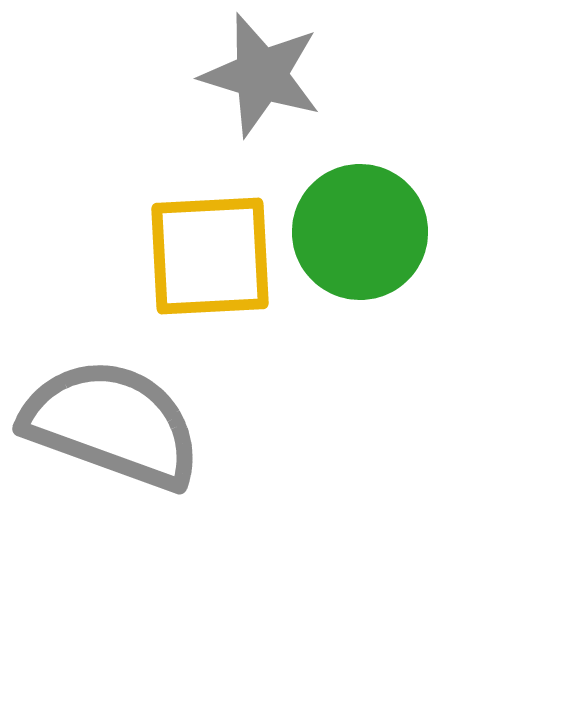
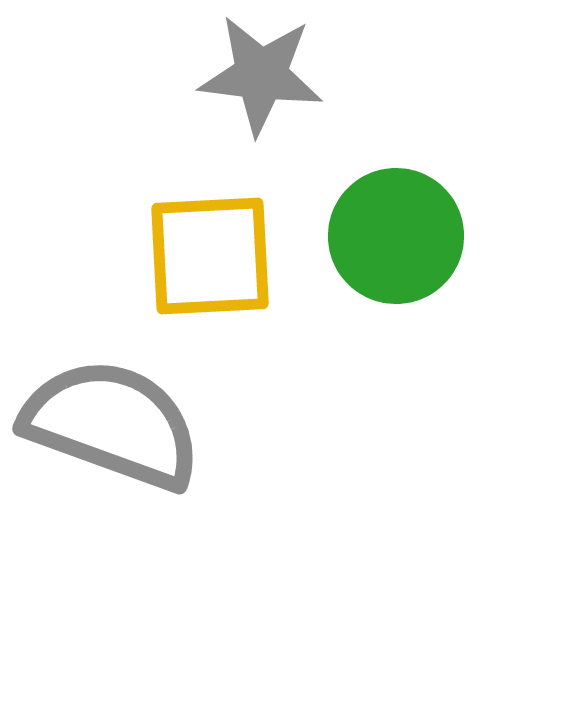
gray star: rotated 10 degrees counterclockwise
green circle: moved 36 px right, 4 px down
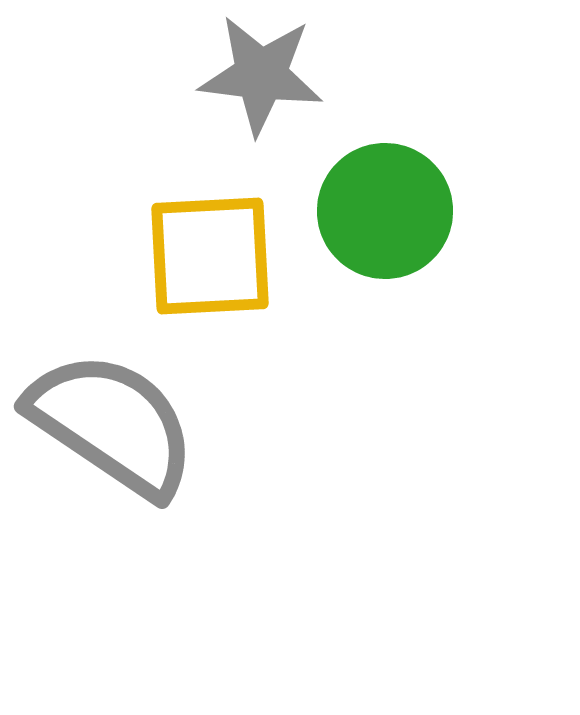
green circle: moved 11 px left, 25 px up
gray semicircle: rotated 14 degrees clockwise
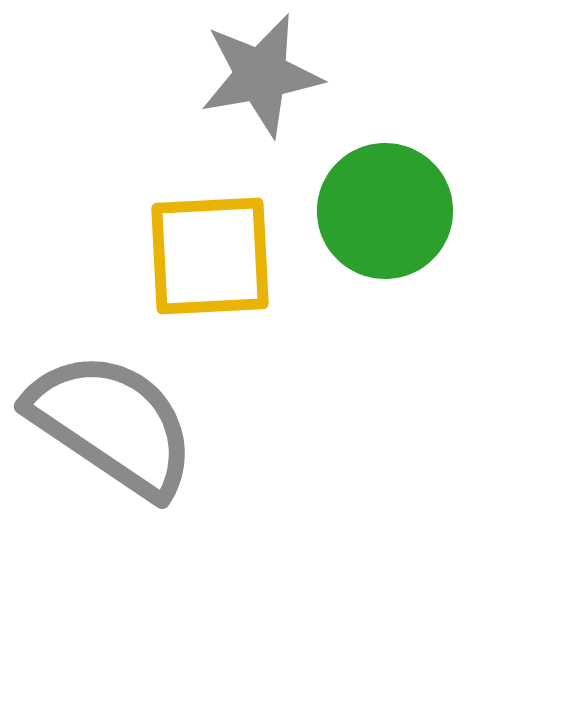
gray star: rotated 17 degrees counterclockwise
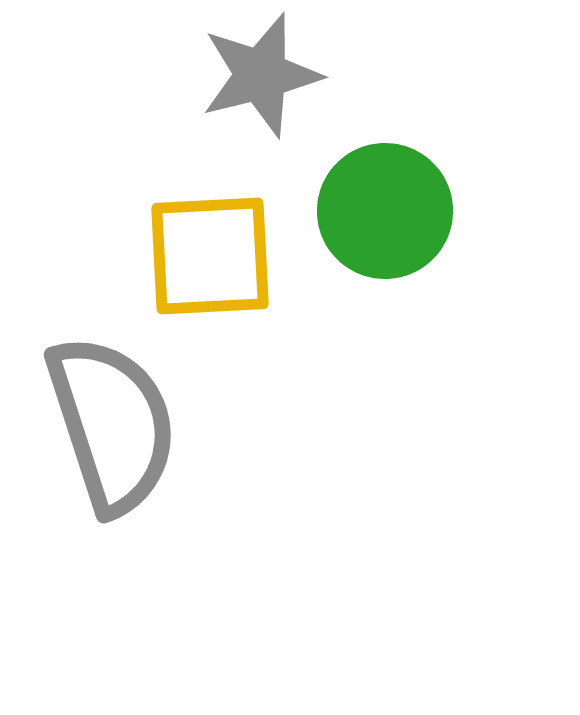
gray star: rotated 4 degrees counterclockwise
gray semicircle: rotated 38 degrees clockwise
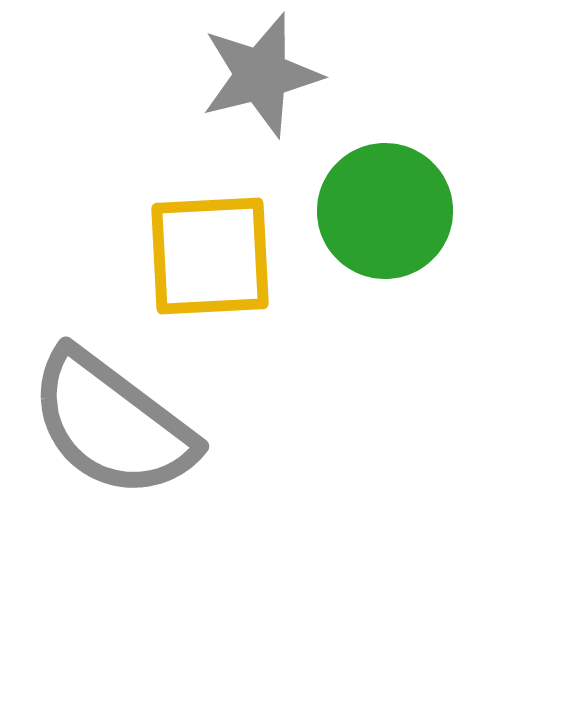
gray semicircle: rotated 145 degrees clockwise
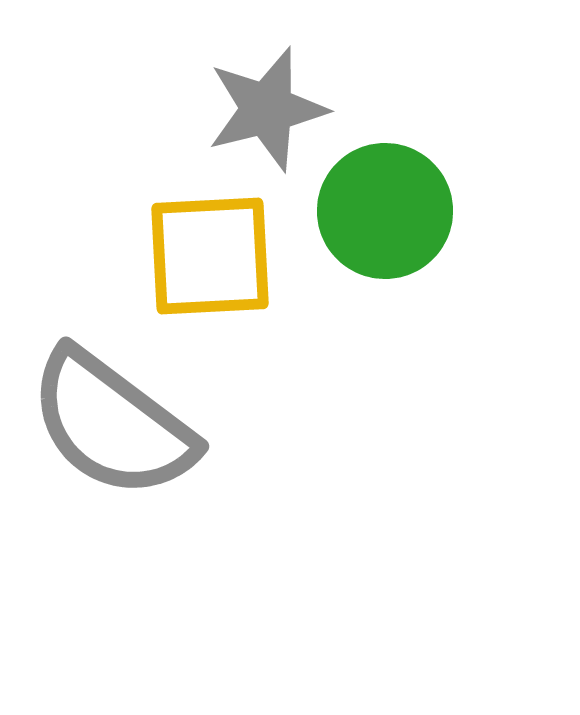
gray star: moved 6 px right, 34 px down
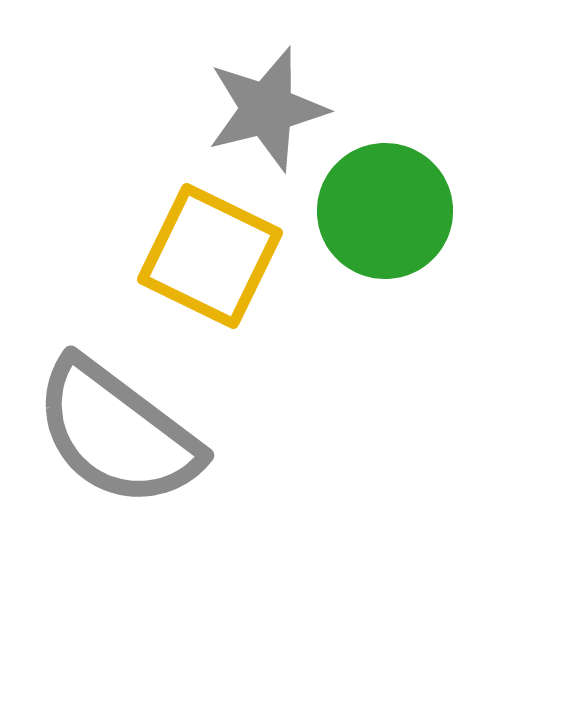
yellow square: rotated 29 degrees clockwise
gray semicircle: moved 5 px right, 9 px down
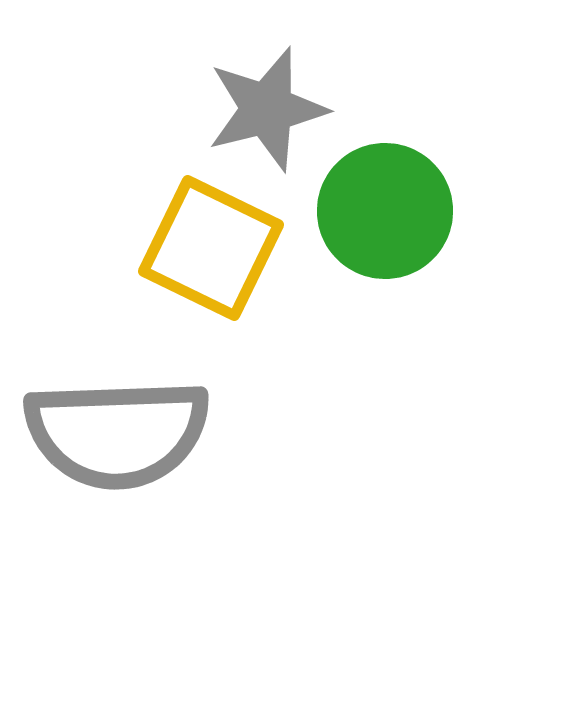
yellow square: moved 1 px right, 8 px up
gray semicircle: rotated 39 degrees counterclockwise
